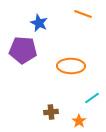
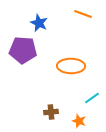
orange star: rotated 16 degrees counterclockwise
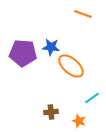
blue star: moved 12 px right, 24 px down; rotated 18 degrees counterclockwise
purple pentagon: moved 3 px down
orange ellipse: rotated 40 degrees clockwise
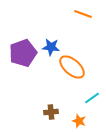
purple pentagon: rotated 24 degrees counterclockwise
orange ellipse: moved 1 px right, 1 px down
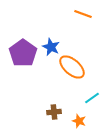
blue star: rotated 18 degrees clockwise
purple pentagon: rotated 16 degrees counterclockwise
brown cross: moved 3 px right
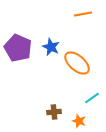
orange line: rotated 30 degrees counterclockwise
purple pentagon: moved 5 px left, 5 px up; rotated 12 degrees counterclockwise
orange ellipse: moved 5 px right, 4 px up
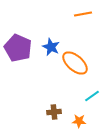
orange ellipse: moved 2 px left
cyan line: moved 2 px up
orange star: rotated 16 degrees counterclockwise
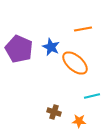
orange line: moved 15 px down
purple pentagon: moved 1 px right, 1 px down
cyan line: rotated 21 degrees clockwise
brown cross: rotated 24 degrees clockwise
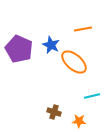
blue star: moved 2 px up
orange ellipse: moved 1 px left, 1 px up
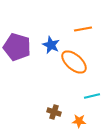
purple pentagon: moved 2 px left, 2 px up; rotated 8 degrees counterclockwise
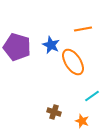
orange ellipse: moved 1 px left; rotated 16 degrees clockwise
cyan line: rotated 21 degrees counterclockwise
orange star: moved 3 px right; rotated 16 degrees clockwise
